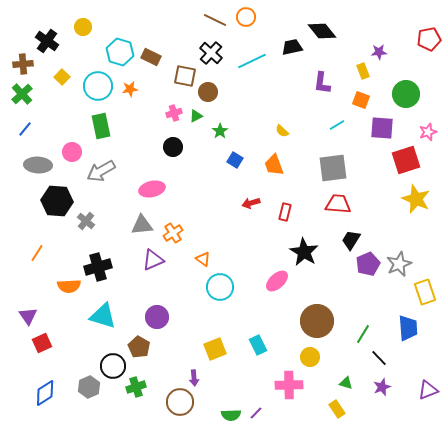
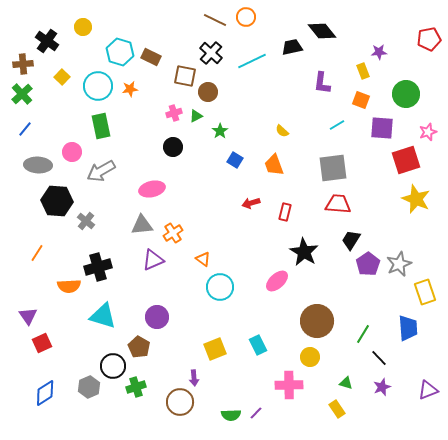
purple pentagon at (368, 264): rotated 10 degrees counterclockwise
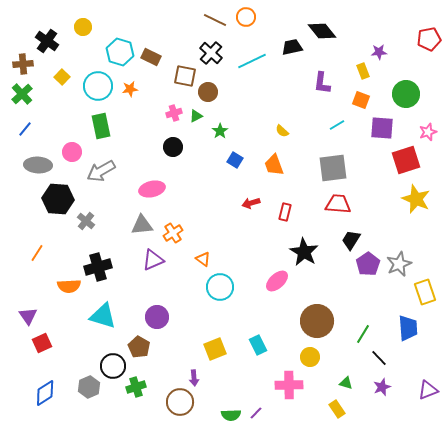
black hexagon at (57, 201): moved 1 px right, 2 px up
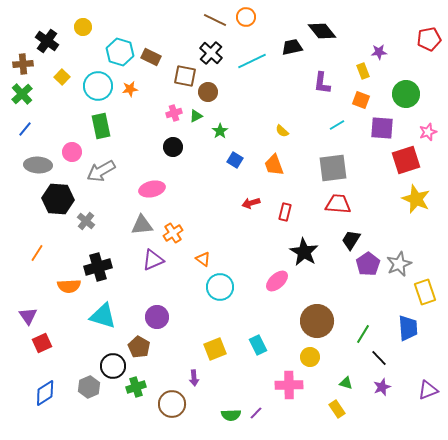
brown circle at (180, 402): moved 8 px left, 2 px down
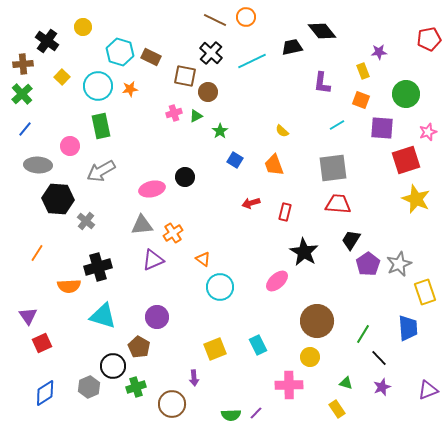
black circle at (173, 147): moved 12 px right, 30 px down
pink circle at (72, 152): moved 2 px left, 6 px up
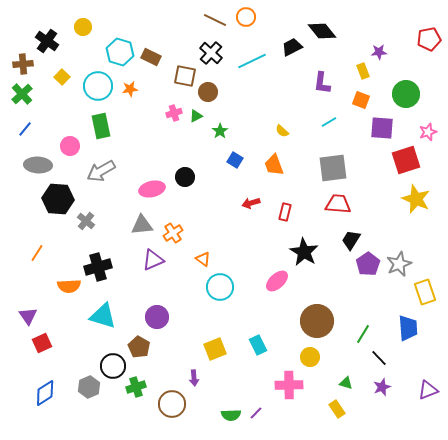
black trapezoid at (292, 47): rotated 15 degrees counterclockwise
cyan line at (337, 125): moved 8 px left, 3 px up
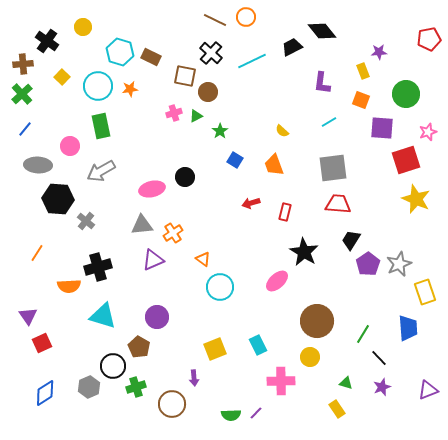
pink cross at (289, 385): moved 8 px left, 4 px up
